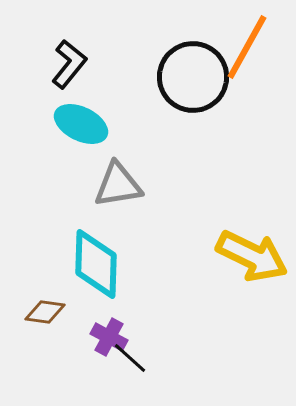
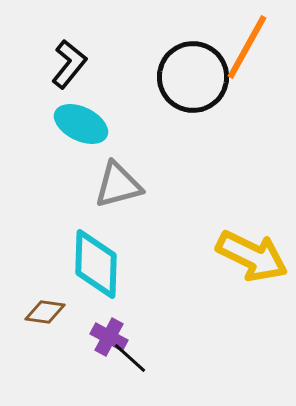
gray triangle: rotated 6 degrees counterclockwise
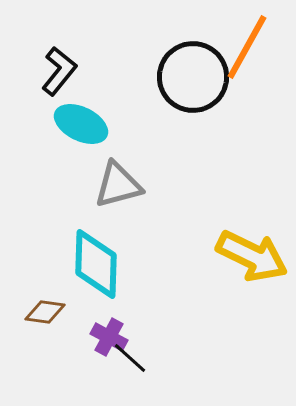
black L-shape: moved 10 px left, 7 px down
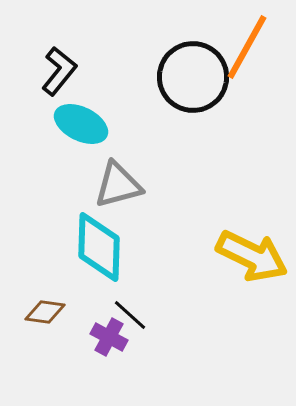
cyan diamond: moved 3 px right, 17 px up
black line: moved 43 px up
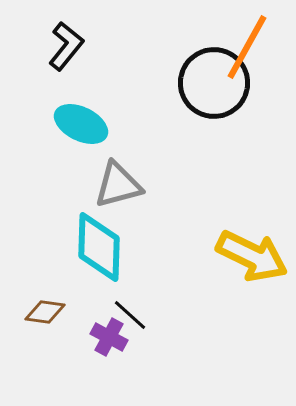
black L-shape: moved 7 px right, 25 px up
black circle: moved 21 px right, 6 px down
